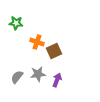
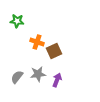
green star: moved 1 px right, 2 px up
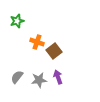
green star: rotated 24 degrees counterclockwise
brown square: rotated 14 degrees counterclockwise
gray star: moved 1 px right, 6 px down
purple arrow: moved 1 px right, 3 px up; rotated 40 degrees counterclockwise
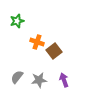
purple arrow: moved 6 px right, 3 px down
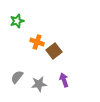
gray star: moved 4 px down
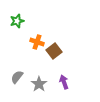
purple arrow: moved 2 px down
gray star: rotated 28 degrees counterclockwise
